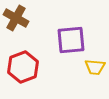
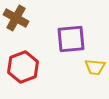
purple square: moved 1 px up
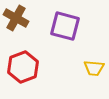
purple square: moved 6 px left, 13 px up; rotated 20 degrees clockwise
yellow trapezoid: moved 1 px left, 1 px down
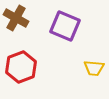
purple square: rotated 8 degrees clockwise
red hexagon: moved 2 px left
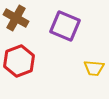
red hexagon: moved 2 px left, 6 px up
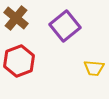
brown cross: rotated 10 degrees clockwise
purple square: rotated 28 degrees clockwise
